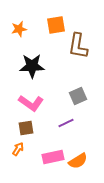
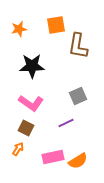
brown square: rotated 35 degrees clockwise
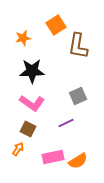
orange square: rotated 24 degrees counterclockwise
orange star: moved 4 px right, 9 px down
black star: moved 5 px down
pink L-shape: moved 1 px right
brown square: moved 2 px right, 1 px down
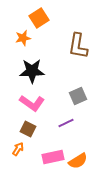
orange square: moved 17 px left, 7 px up
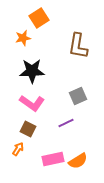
pink rectangle: moved 2 px down
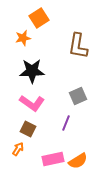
purple line: rotated 42 degrees counterclockwise
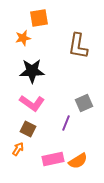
orange square: rotated 24 degrees clockwise
gray square: moved 6 px right, 7 px down
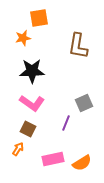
orange semicircle: moved 4 px right, 2 px down
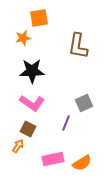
orange arrow: moved 3 px up
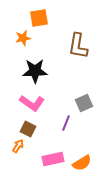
black star: moved 3 px right
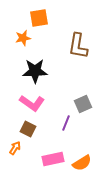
gray square: moved 1 px left, 1 px down
orange arrow: moved 3 px left, 2 px down
